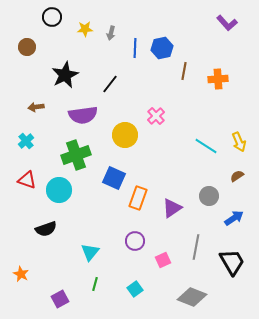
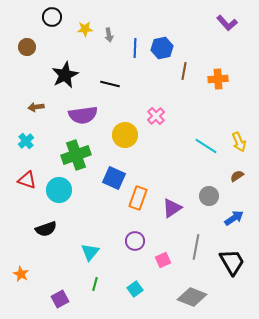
gray arrow: moved 2 px left, 2 px down; rotated 24 degrees counterclockwise
black line: rotated 66 degrees clockwise
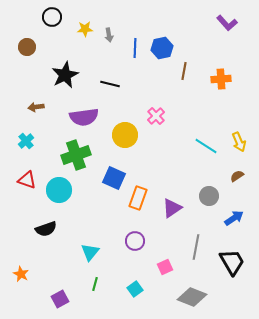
orange cross: moved 3 px right
purple semicircle: moved 1 px right, 2 px down
pink square: moved 2 px right, 7 px down
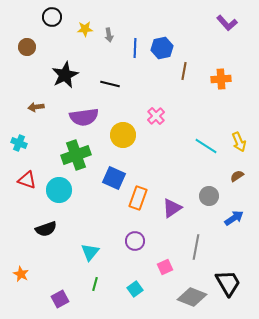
yellow circle: moved 2 px left
cyan cross: moved 7 px left, 2 px down; rotated 28 degrees counterclockwise
black trapezoid: moved 4 px left, 21 px down
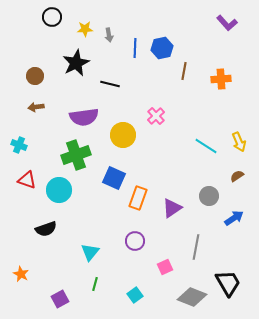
brown circle: moved 8 px right, 29 px down
black star: moved 11 px right, 12 px up
cyan cross: moved 2 px down
cyan square: moved 6 px down
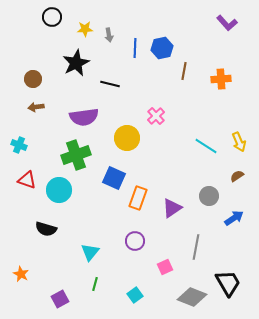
brown circle: moved 2 px left, 3 px down
yellow circle: moved 4 px right, 3 px down
black semicircle: rotated 35 degrees clockwise
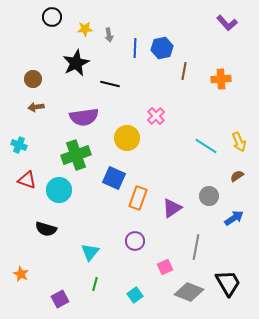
gray diamond: moved 3 px left, 5 px up
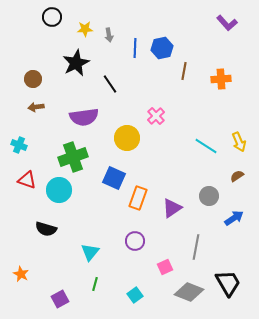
black line: rotated 42 degrees clockwise
green cross: moved 3 px left, 2 px down
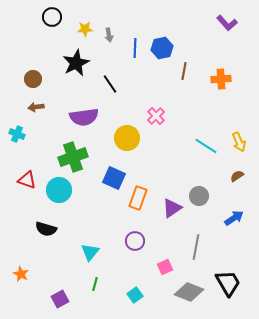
cyan cross: moved 2 px left, 11 px up
gray circle: moved 10 px left
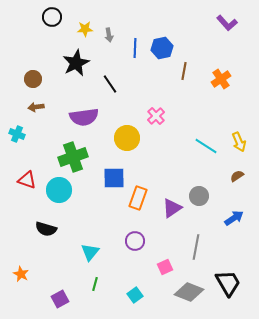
orange cross: rotated 30 degrees counterclockwise
blue square: rotated 25 degrees counterclockwise
